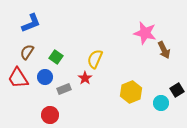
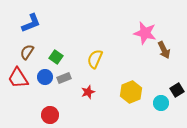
red star: moved 3 px right, 14 px down; rotated 16 degrees clockwise
gray rectangle: moved 11 px up
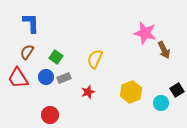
blue L-shape: rotated 70 degrees counterclockwise
blue circle: moved 1 px right
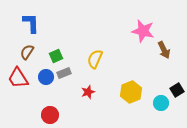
pink star: moved 2 px left, 2 px up
green square: moved 1 px up; rotated 32 degrees clockwise
gray rectangle: moved 5 px up
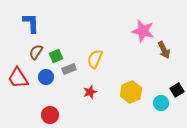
brown semicircle: moved 9 px right
gray rectangle: moved 5 px right, 4 px up
red star: moved 2 px right
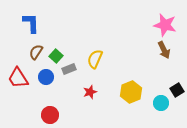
pink star: moved 22 px right, 6 px up
green square: rotated 24 degrees counterclockwise
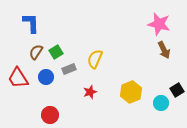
pink star: moved 6 px left, 1 px up
green square: moved 4 px up; rotated 16 degrees clockwise
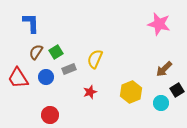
brown arrow: moved 19 px down; rotated 72 degrees clockwise
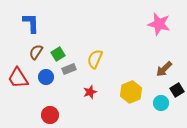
green square: moved 2 px right, 2 px down
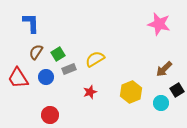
yellow semicircle: rotated 36 degrees clockwise
